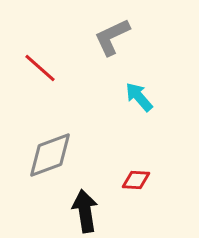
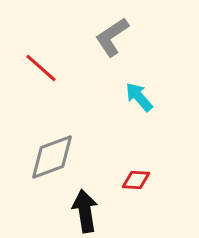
gray L-shape: rotated 9 degrees counterclockwise
red line: moved 1 px right
gray diamond: moved 2 px right, 2 px down
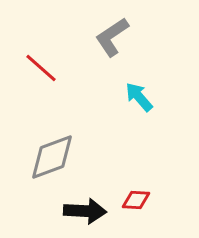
red diamond: moved 20 px down
black arrow: rotated 102 degrees clockwise
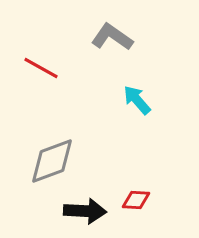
gray L-shape: rotated 69 degrees clockwise
red line: rotated 12 degrees counterclockwise
cyan arrow: moved 2 px left, 3 px down
gray diamond: moved 4 px down
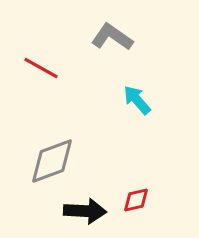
red diamond: rotated 16 degrees counterclockwise
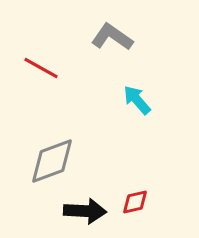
red diamond: moved 1 px left, 2 px down
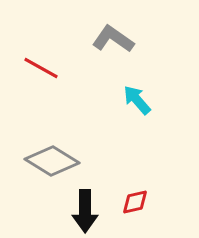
gray L-shape: moved 1 px right, 2 px down
gray diamond: rotated 52 degrees clockwise
black arrow: rotated 87 degrees clockwise
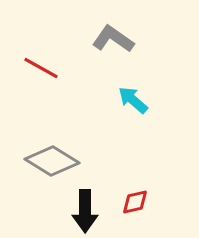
cyan arrow: moved 4 px left; rotated 8 degrees counterclockwise
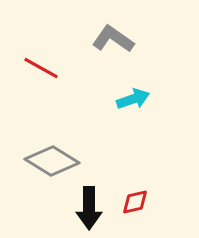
cyan arrow: moved 1 px up; rotated 120 degrees clockwise
black arrow: moved 4 px right, 3 px up
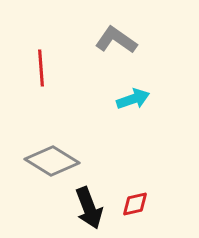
gray L-shape: moved 3 px right, 1 px down
red line: rotated 57 degrees clockwise
red diamond: moved 2 px down
black arrow: rotated 21 degrees counterclockwise
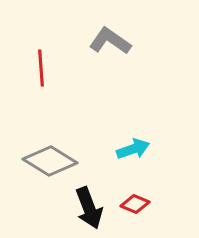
gray L-shape: moved 6 px left, 1 px down
cyan arrow: moved 50 px down
gray diamond: moved 2 px left
red diamond: rotated 36 degrees clockwise
